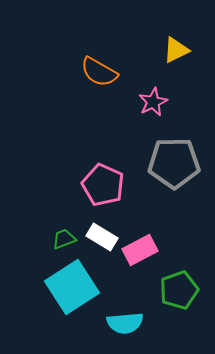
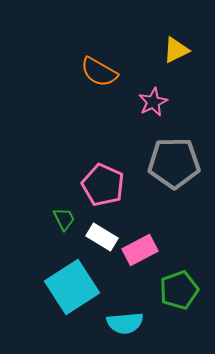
green trapezoid: moved 20 px up; rotated 85 degrees clockwise
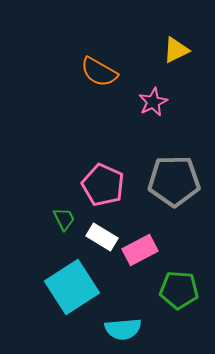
gray pentagon: moved 18 px down
green pentagon: rotated 24 degrees clockwise
cyan semicircle: moved 2 px left, 6 px down
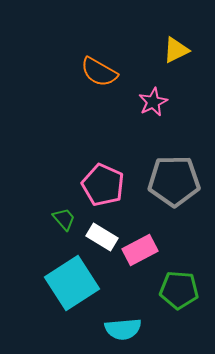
green trapezoid: rotated 15 degrees counterclockwise
cyan square: moved 4 px up
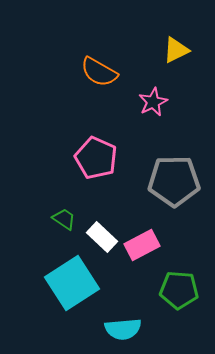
pink pentagon: moved 7 px left, 27 px up
green trapezoid: rotated 15 degrees counterclockwise
white rectangle: rotated 12 degrees clockwise
pink rectangle: moved 2 px right, 5 px up
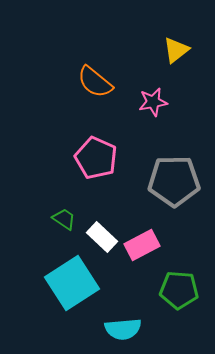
yellow triangle: rotated 12 degrees counterclockwise
orange semicircle: moved 4 px left, 10 px down; rotated 9 degrees clockwise
pink star: rotated 16 degrees clockwise
